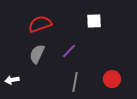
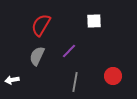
red semicircle: moved 1 px right, 1 px down; rotated 40 degrees counterclockwise
gray semicircle: moved 2 px down
red circle: moved 1 px right, 3 px up
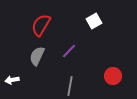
white square: rotated 28 degrees counterclockwise
gray line: moved 5 px left, 4 px down
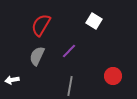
white square: rotated 28 degrees counterclockwise
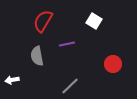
red semicircle: moved 2 px right, 4 px up
purple line: moved 2 px left, 7 px up; rotated 35 degrees clockwise
gray semicircle: rotated 36 degrees counterclockwise
red circle: moved 12 px up
gray line: rotated 36 degrees clockwise
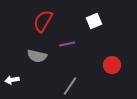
white square: rotated 35 degrees clockwise
gray semicircle: rotated 66 degrees counterclockwise
red circle: moved 1 px left, 1 px down
gray line: rotated 12 degrees counterclockwise
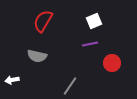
purple line: moved 23 px right
red circle: moved 2 px up
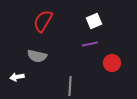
white arrow: moved 5 px right, 3 px up
gray line: rotated 30 degrees counterclockwise
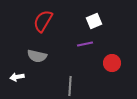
purple line: moved 5 px left
